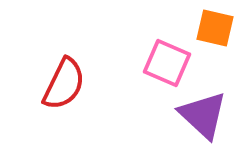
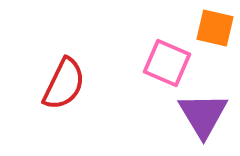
purple triangle: rotated 16 degrees clockwise
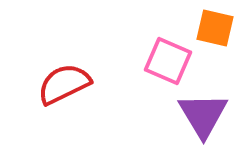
pink square: moved 1 px right, 2 px up
red semicircle: rotated 142 degrees counterclockwise
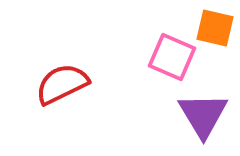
pink square: moved 4 px right, 4 px up
red semicircle: moved 2 px left
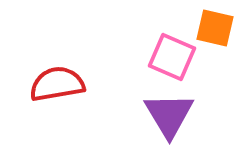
red semicircle: moved 5 px left; rotated 16 degrees clockwise
purple triangle: moved 34 px left
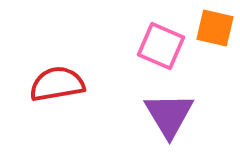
pink square: moved 11 px left, 11 px up
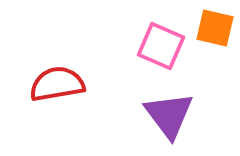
purple triangle: rotated 6 degrees counterclockwise
